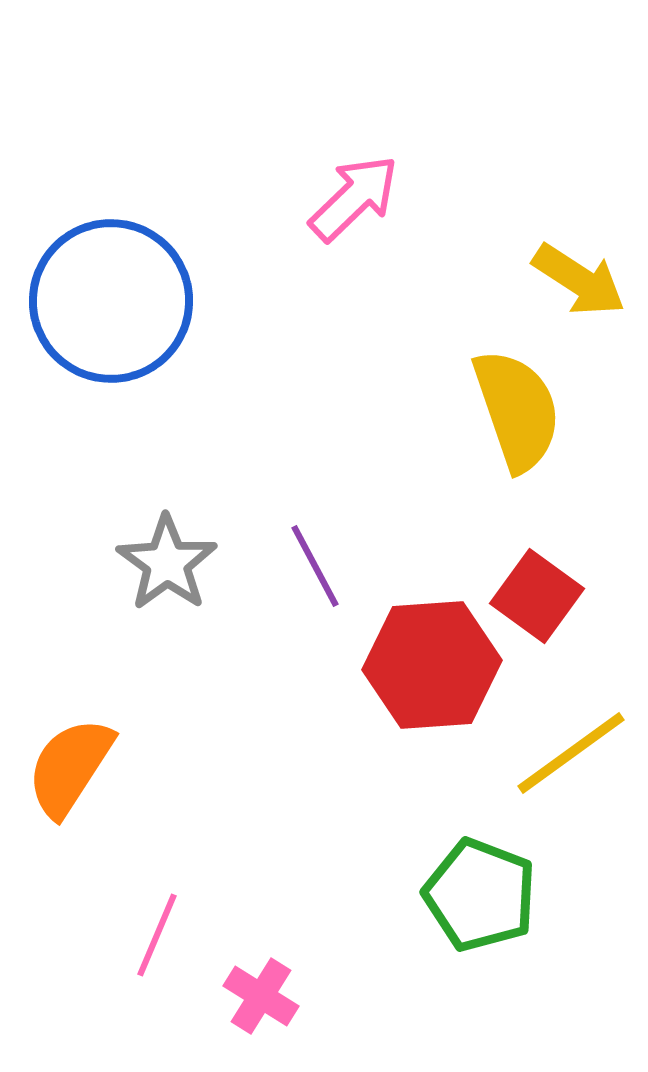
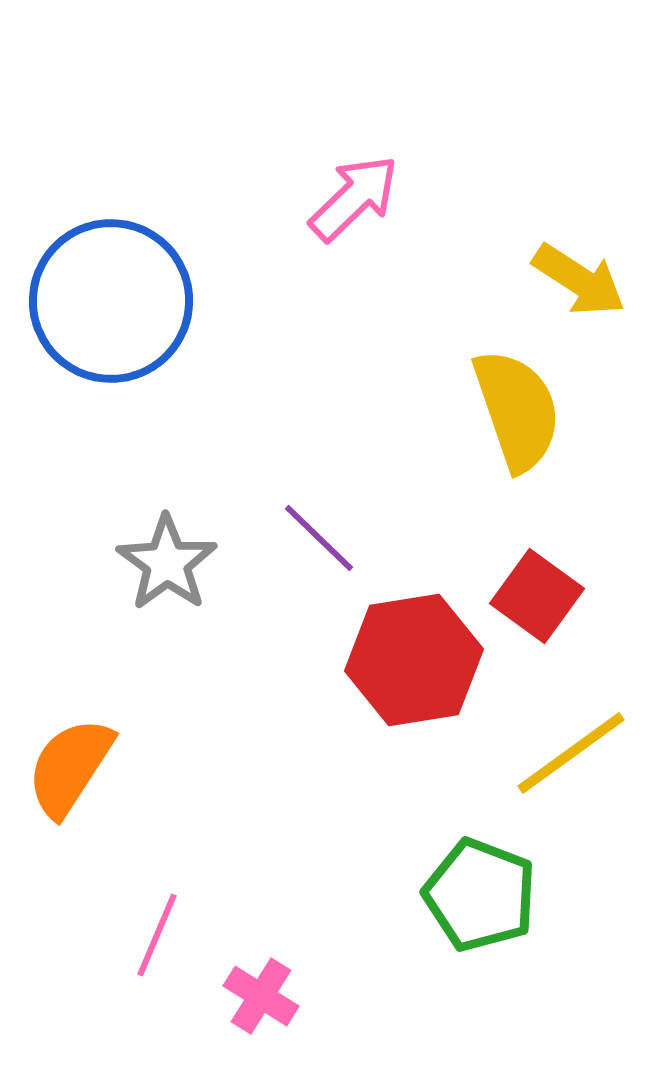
purple line: moved 4 px right, 28 px up; rotated 18 degrees counterclockwise
red hexagon: moved 18 px left, 5 px up; rotated 5 degrees counterclockwise
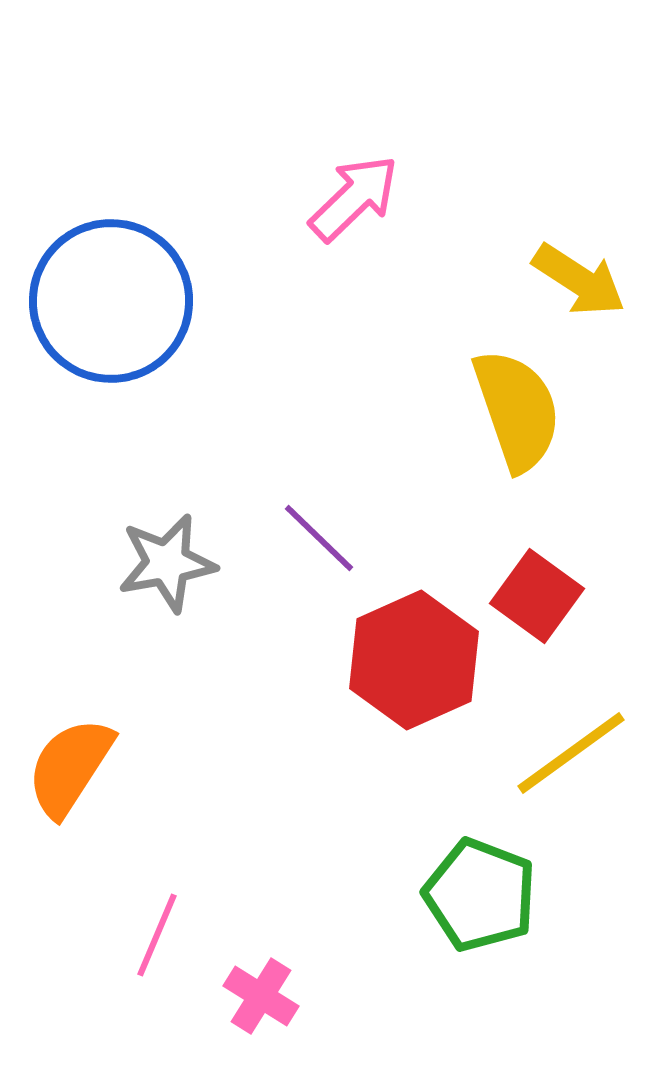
gray star: rotated 26 degrees clockwise
red hexagon: rotated 15 degrees counterclockwise
